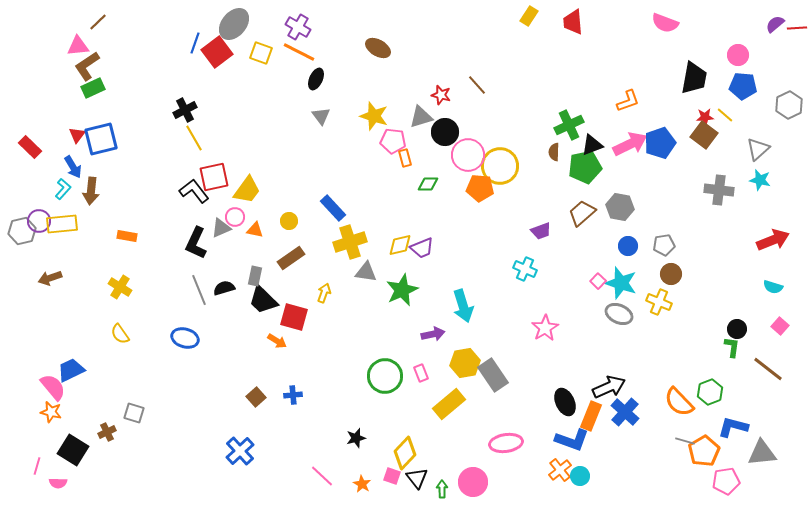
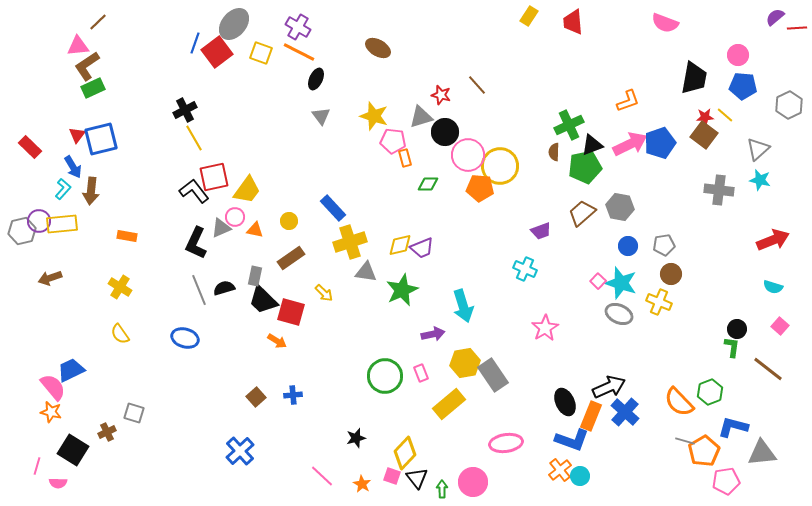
purple semicircle at (775, 24): moved 7 px up
yellow arrow at (324, 293): rotated 114 degrees clockwise
red square at (294, 317): moved 3 px left, 5 px up
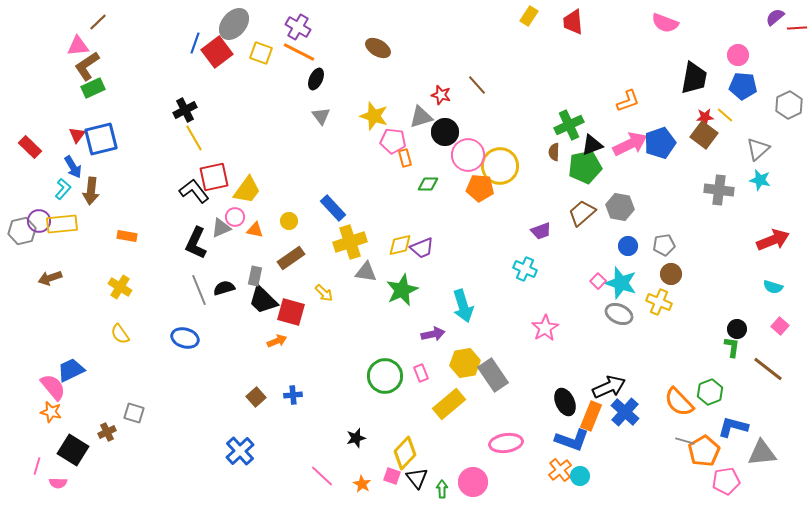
orange arrow at (277, 341): rotated 54 degrees counterclockwise
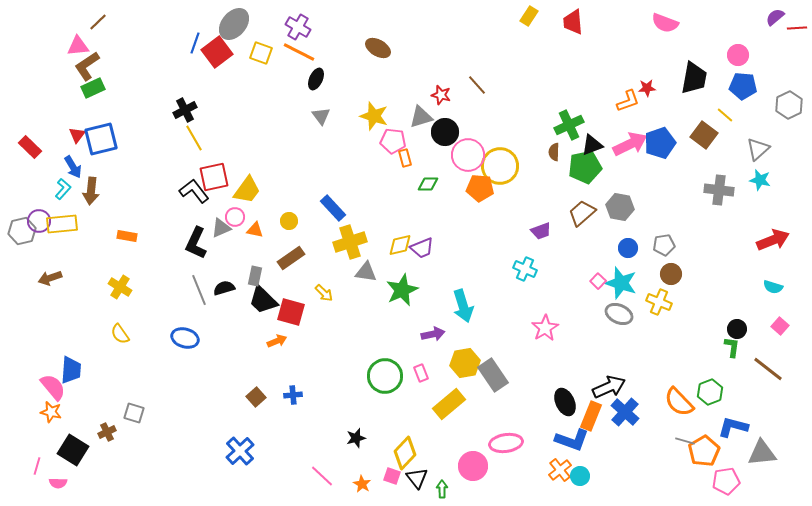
red star at (705, 117): moved 58 px left, 29 px up
blue circle at (628, 246): moved 2 px down
blue trapezoid at (71, 370): rotated 120 degrees clockwise
pink circle at (473, 482): moved 16 px up
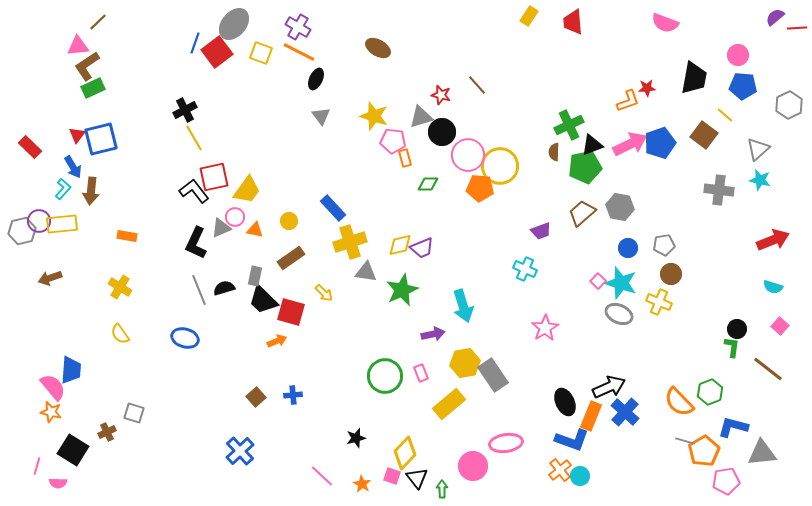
black circle at (445, 132): moved 3 px left
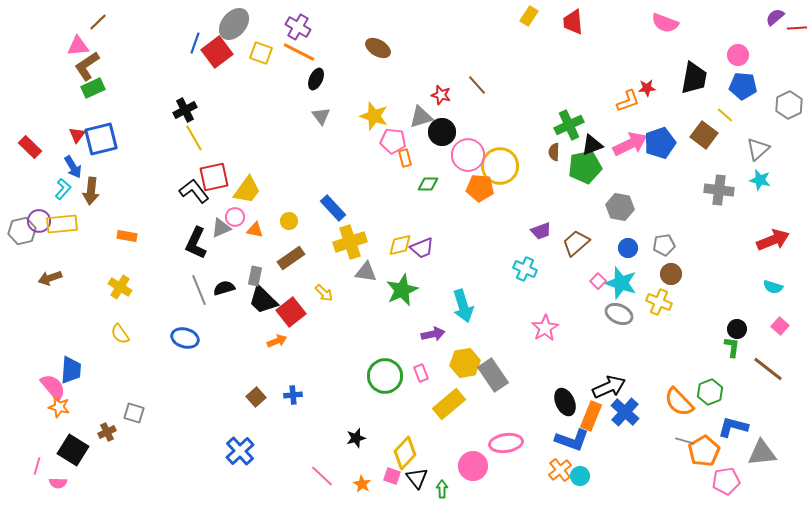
brown trapezoid at (582, 213): moved 6 px left, 30 px down
red square at (291, 312): rotated 36 degrees clockwise
orange star at (51, 412): moved 8 px right, 5 px up
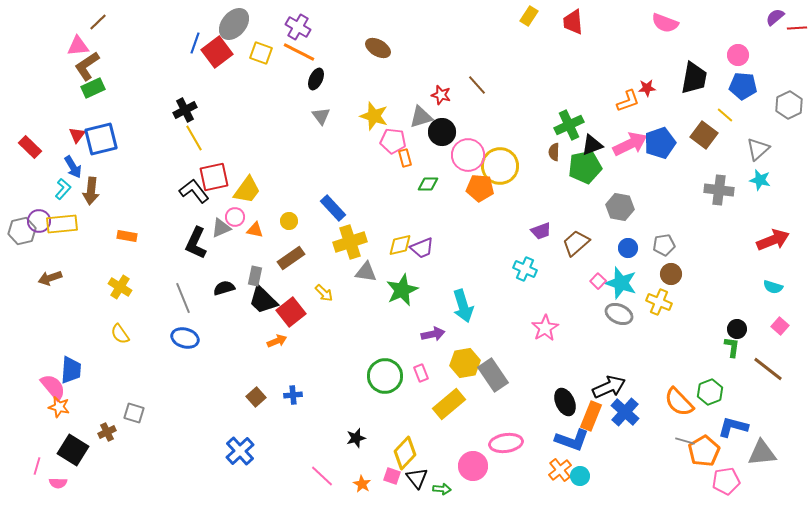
gray line at (199, 290): moved 16 px left, 8 px down
green arrow at (442, 489): rotated 96 degrees clockwise
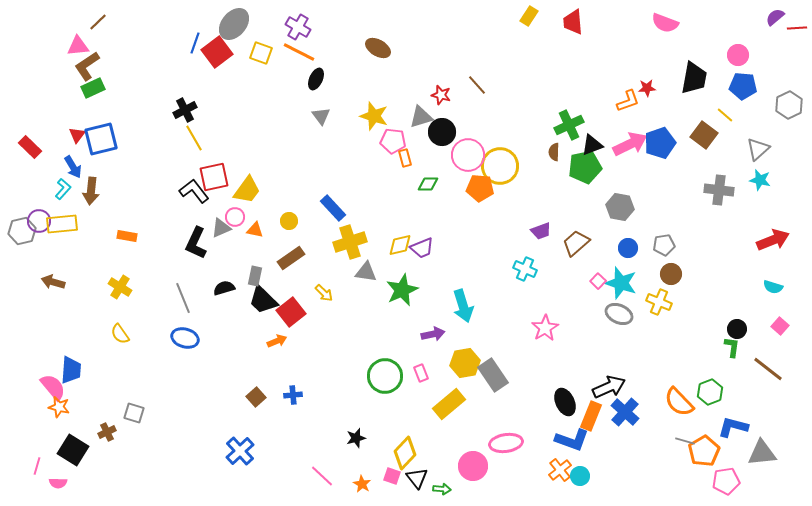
brown arrow at (50, 278): moved 3 px right, 4 px down; rotated 35 degrees clockwise
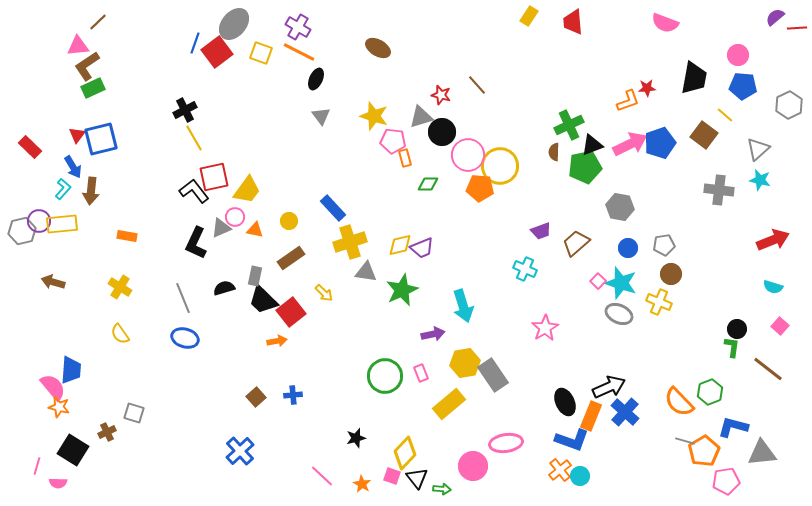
orange arrow at (277, 341): rotated 12 degrees clockwise
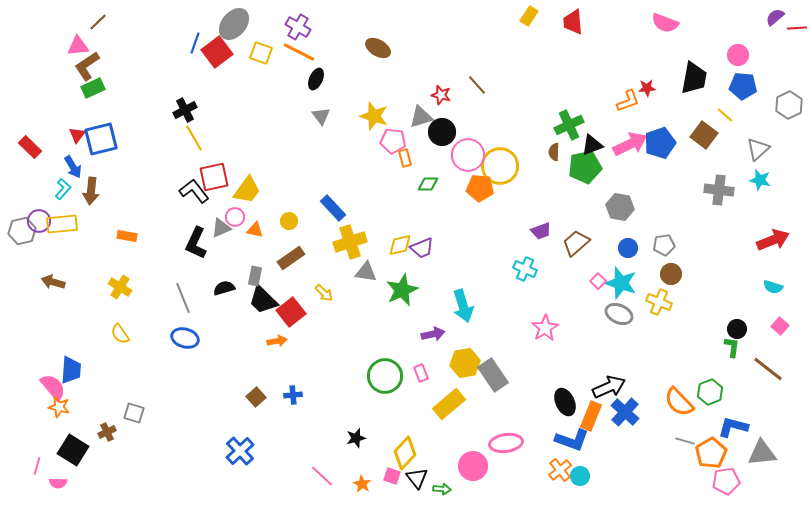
orange pentagon at (704, 451): moved 7 px right, 2 px down
